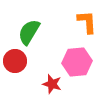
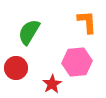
red circle: moved 1 px right, 7 px down
red star: rotated 24 degrees clockwise
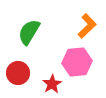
orange L-shape: moved 4 px down; rotated 50 degrees clockwise
red circle: moved 2 px right, 5 px down
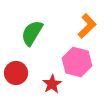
green semicircle: moved 3 px right, 1 px down
pink hexagon: rotated 20 degrees clockwise
red circle: moved 2 px left
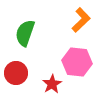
orange L-shape: moved 6 px left, 6 px up
green semicircle: moved 7 px left; rotated 12 degrees counterclockwise
pink hexagon: rotated 8 degrees counterclockwise
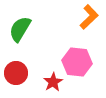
orange L-shape: moved 8 px right, 3 px up
green semicircle: moved 5 px left, 4 px up; rotated 12 degrees clockwise
red star: moved 1 px right, 2 px up
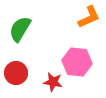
orange L-shape: rotated 20 degrees clockwise
red star: rotated 30 degrees counterclockwise
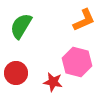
orange L-shape: moved 5 px left, 3 px down
green semicircle: moved 1 px right, 3 px up
pink hexagon: rotated 8 degrees clockwise
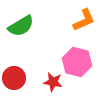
green semicircle: rotated 152 degrees counterclockwise
red circle: moved 2 px left, 5 px down
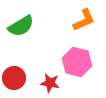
red star: moved 3 px left, 1 px down
